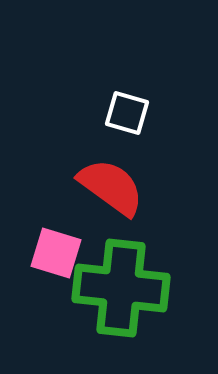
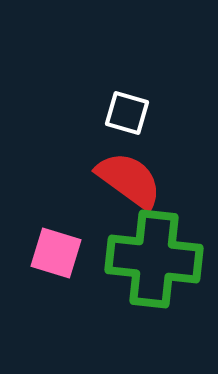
red semicircle: moved 18 px right, 7 px up
green cross: moved 33 px right, 29 px up
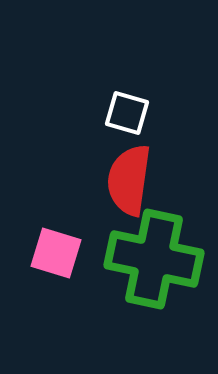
red semicircle: rotated 118 degrees counterclockwise
green cross: rotated 6 degrees clockwise
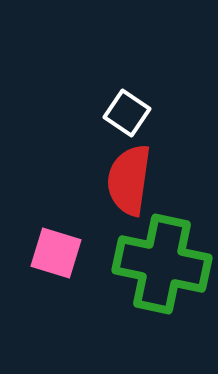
white square: rotated 18 degrees clockwise
green cross: moved 8 px right, 5 px down
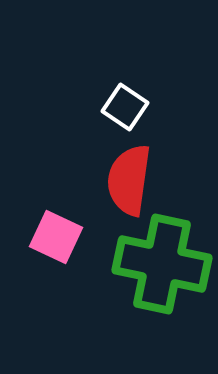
white square: moved 2 px left, 6 px up
pink square: moved 16 px up; rotated 8 degrees clockwise
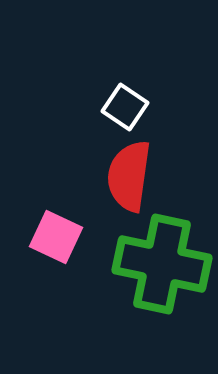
red semicircle: moved 4 px up
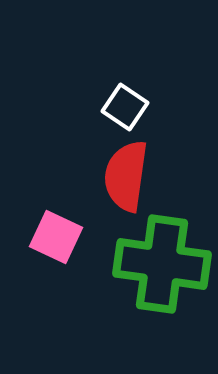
red semicircle: moved 3 px left
green cross: rotated 4 degrees counterclockwise
